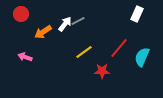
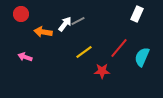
orange arrow: rotated 42 degrees clockwise
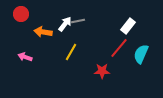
white rectangle: moved 9 px left, 12 px down; rotated 14 degrees clockwise
gray line: rotated 16 degrees clockwise
yellow line: moved 13 px left; rotated 24 degrees counterclockwise
cyan semicircle: moved 1 px left, 3 px up
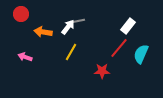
white arrow: moved 3 px right, 3 px down
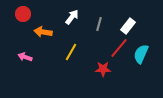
red circle: moved 2 px right
gray line: moved 21 px right, 3 px down; rotated 64 degrees counterclockwise
white arrow: moved 4 px right, 10 px up
red star: moved 1 px right, 2 px up
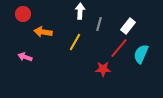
white arrow: moved 8 px right, 6 px up; rotated 35 degrees counterclockwise
yellow line: moved 4 px right, 10 px up
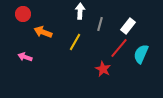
gray line: moved 1 px right
orange arrow: rotated 12 degrees clockwise
red star: rotated 28 degrees clockwise
